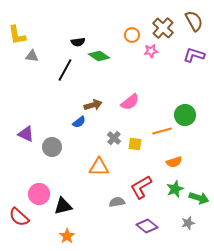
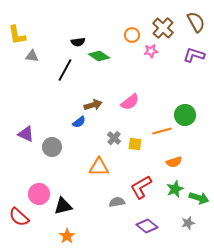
brown semicircle: moved 2 px right, 1 px down
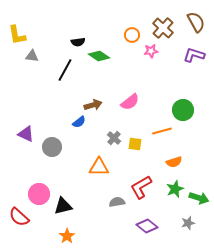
green circle: moved 2 px left, 5 px up
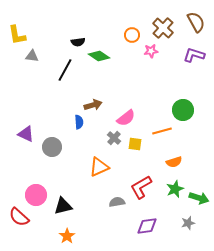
pink semicircle: moved 4 px left, 16 px down
blue semicircle: rotated 56 degrees counterclockwise
orange triangle: rotated 25 degrees counterclockwise
pink circle: moved 3 px left, 1 px down
purple diamond: rotated 45 degrees counterclockwise
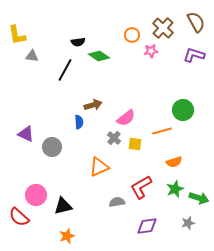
orange star: rotated 14 degrees clockwise
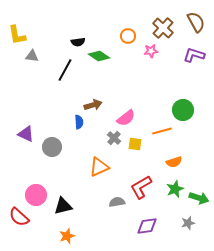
orange circle: moved 4 px left, 1 px down
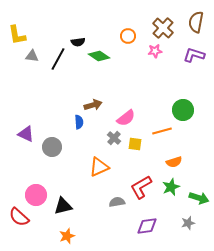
brown semicircle: rotated 140 degrees counterclockwise
pink star: moved 4 px right
black line: moved 7 px left, 11 px up
green star: moved 4 px left, 2 px up
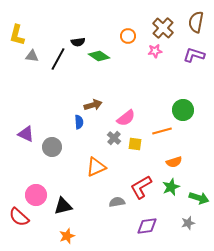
yellow L-shape: rotated 25 degrees clockwise
orange triangle: moved 3 px left
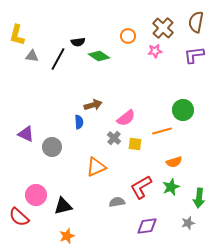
purple L-shape: rotated 25 degrees counterclockwise
green arrow: rotated 78 degrees clockwise
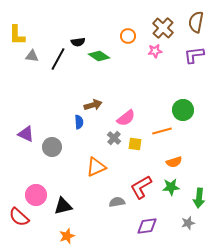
yellow L-shape: rotated 15 degrees counterclockwise
green star: rotated 18 degrees clockwise
